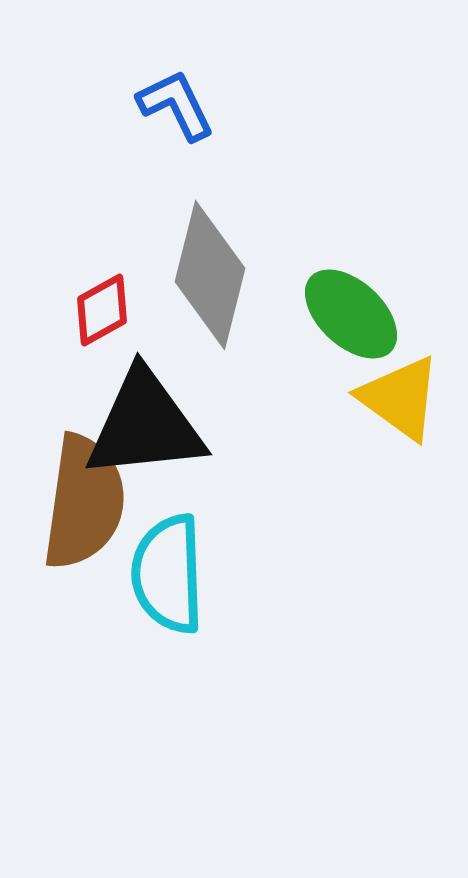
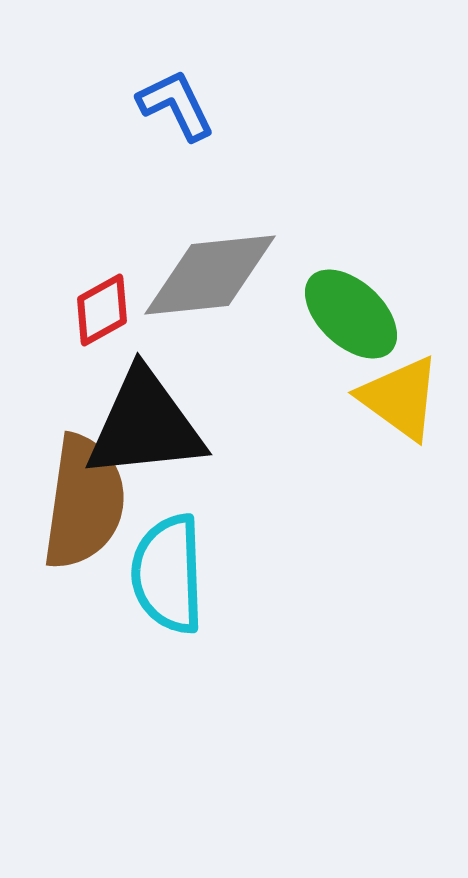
gray diamond: rotated 70 degrees clockwise
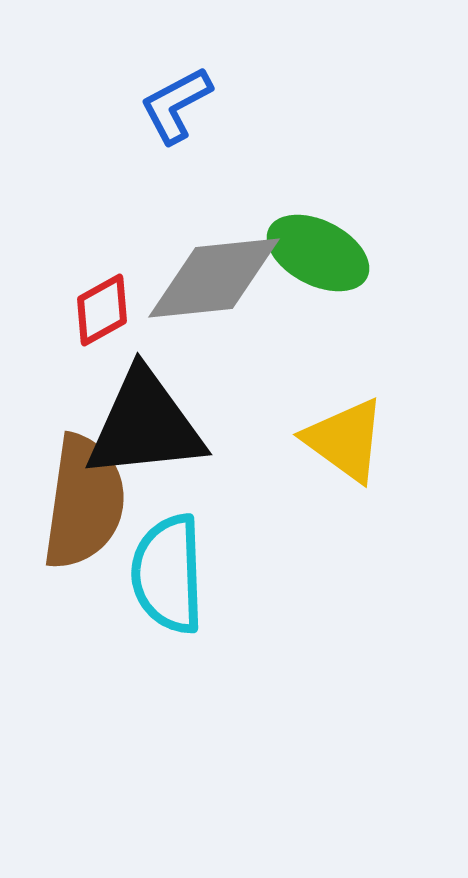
blue L-shape: rotated 92 degrees counterclockwise
gray diamond: moved 4 px right, 3 px down
green ellipse: moved 33 px left, 61 px up; rotated 16 degrees counterclockwise
yellow triangle: moved 55 px left, 42 px down
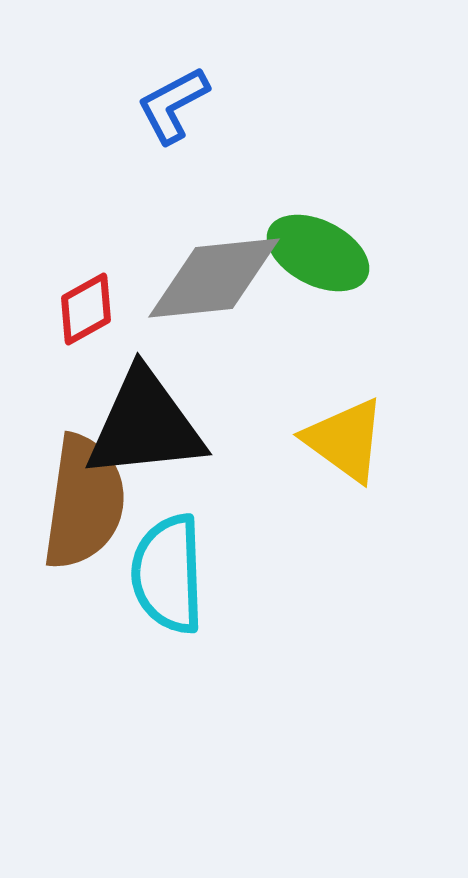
blue L-shape: moved 3 px left
red diamond: moved 16 px left, 1 px up
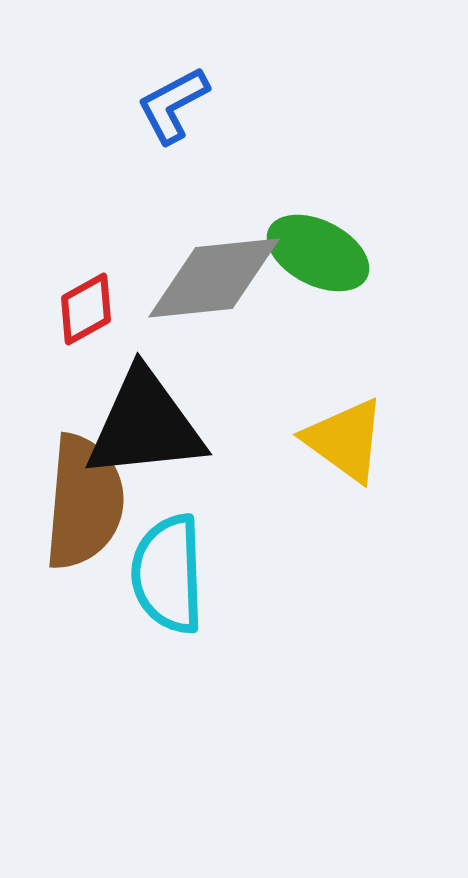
brown semicircle: rotated 3 degrees counterclockwise
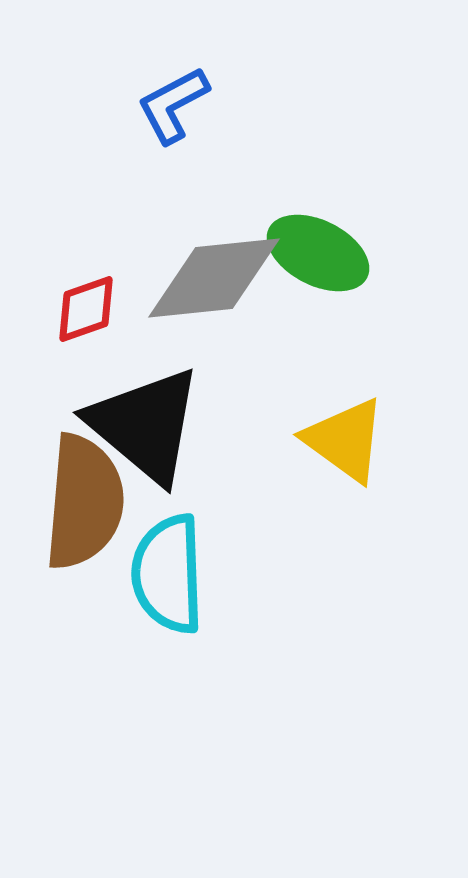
red diamond: rotated 10 degrees clockwise
black triangle: rotated 46 degrees clockwise
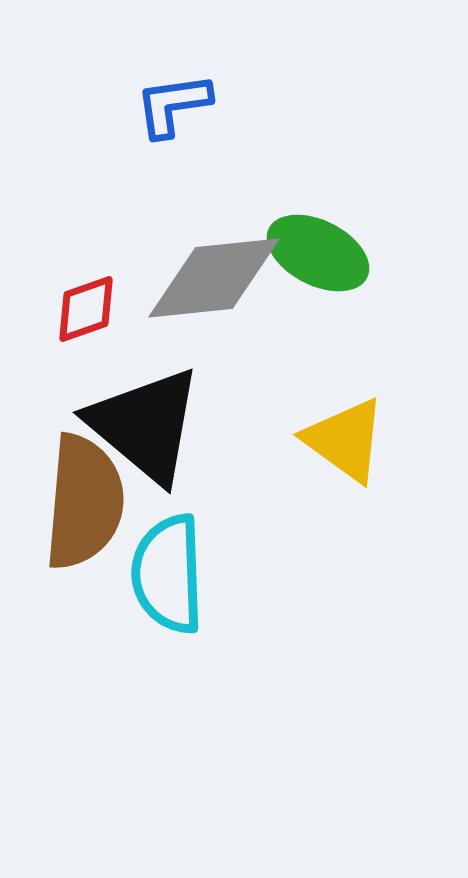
blue L-shape: rotated 20 degrees clockwise
